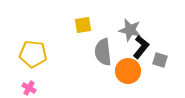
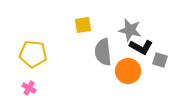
black L-shape: rotated 80 degrees clockwise
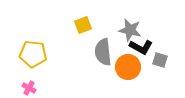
yellow square: rotated 12 degrees counterclockwise
orange circle: moved 4 px up
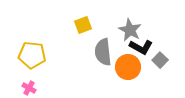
gray star: rotated 15 degrees clockwise
yellow pentagon: moved 1 px left, 1 px down
gray square: rotated 28 degrees clockwise
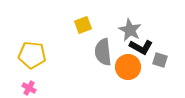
gray square: rotated 28 degrees counterclockwise
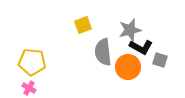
gray star: rotated 30 degrees clockwise
yellow pentagon: moved 7 px down
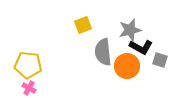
yellow pentagon: moved 4 px left, 3 px down
orange circle: moved 1 px left, 1 px up
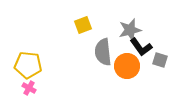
black L-shape: rotated 25 degrees clockwise
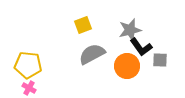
gray semicircle: moved 11 px left, 2 px down; rotated 68 degrees clockwise
gray square: rotated 14 degrees counterclockwise
